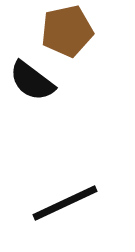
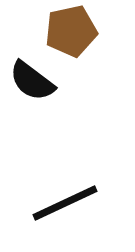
brown pentagon: moved 4 px right
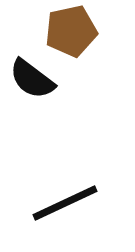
black semicircle: moved 2 px up
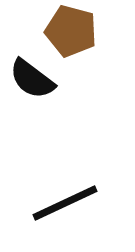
brown pentagon: rotated 27 degrees clockwise
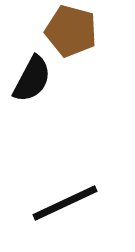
black semicircle: rotated 99 degrees counterclockwise
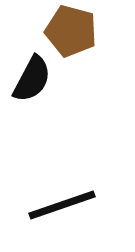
black line: moved 3 px left, 2 px down; rotated 6 degrees clockwise
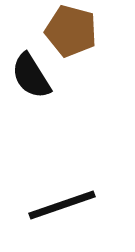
black semicircle: moved 1 px left, 3 px up; rotated 120 degrees clockwise
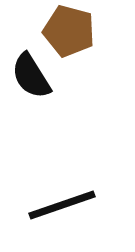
brown pentagon: moved 2 px left
